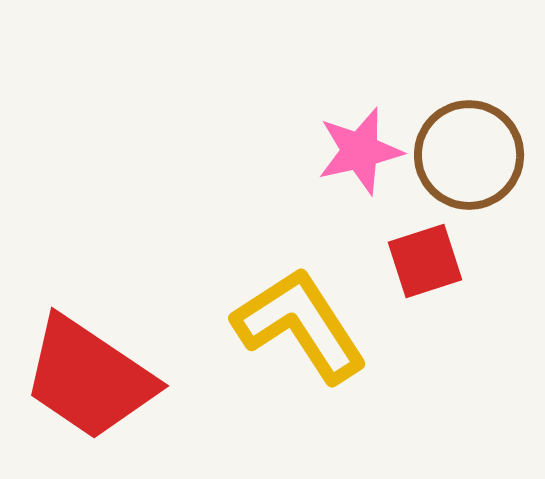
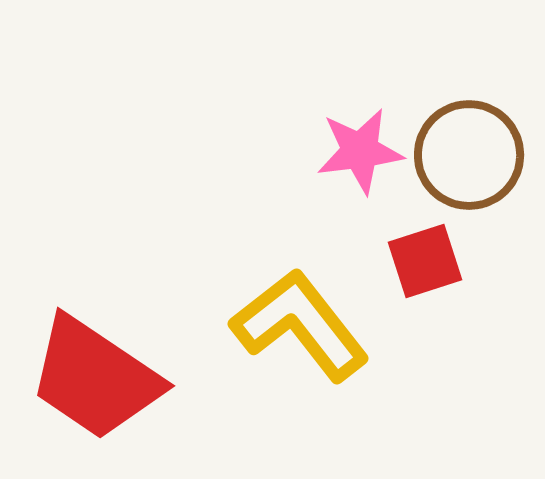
pink star: rotated 6 degrees clockwise
yellow L-shape: rotated 5 degrees counterclockwise
red trapezoid: moved 6 px right
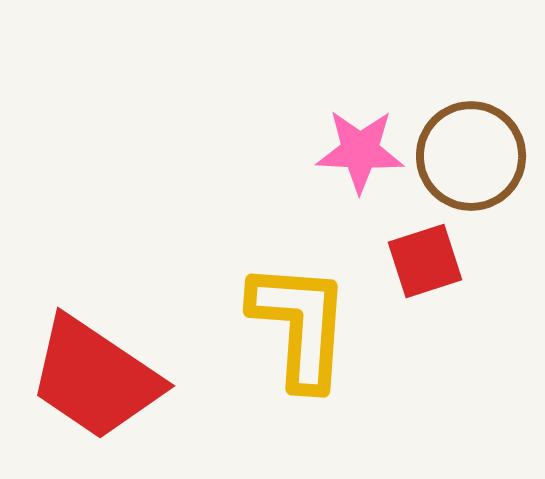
pink star: rotated 10 degrees clockwise
brown circle: moved 2 px right, 1 px down
yellow L-shape: rotated 42 degrees clockwise
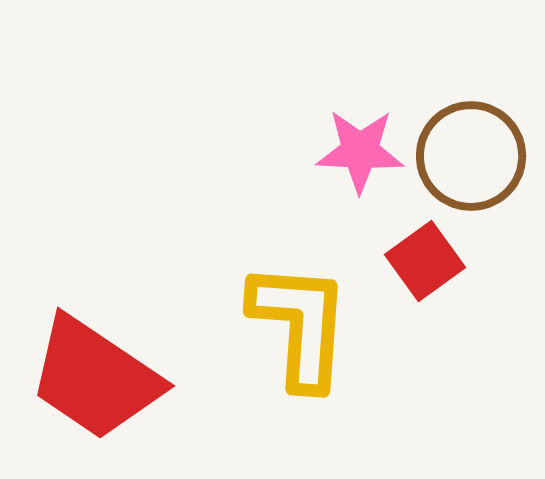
red square: rotated 18 degrees counterclockwise
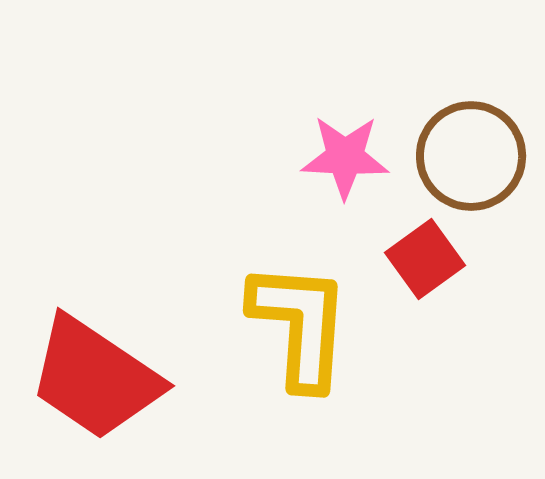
pink star: moved 15 px left, 6 px down
red square: moved 2 px up
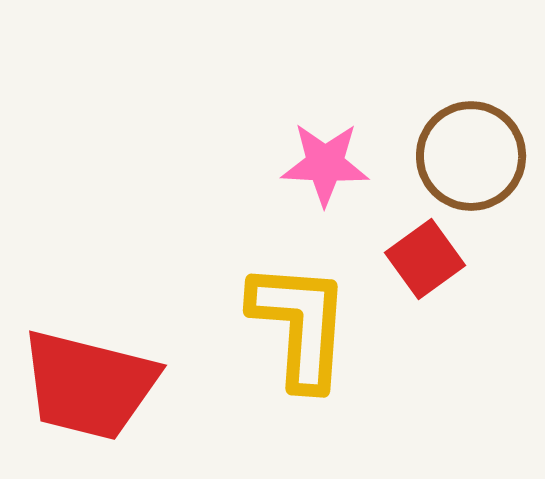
pink star: moved 20 px left, 7 px down
red trapezoid: moved 6 px left, 7 px down; rotated 20 degrees counterclockwise
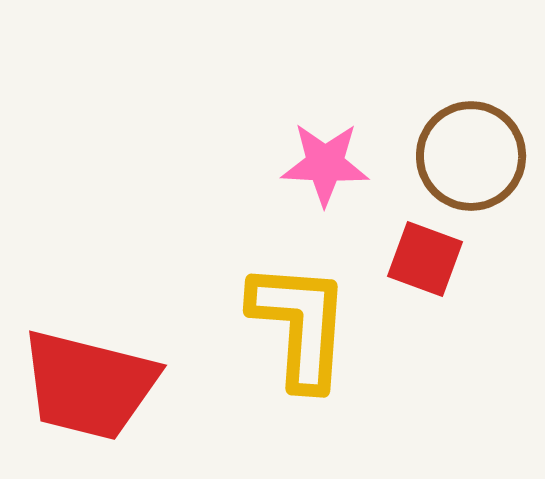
red square: rotated 34 degrees counterclockwise
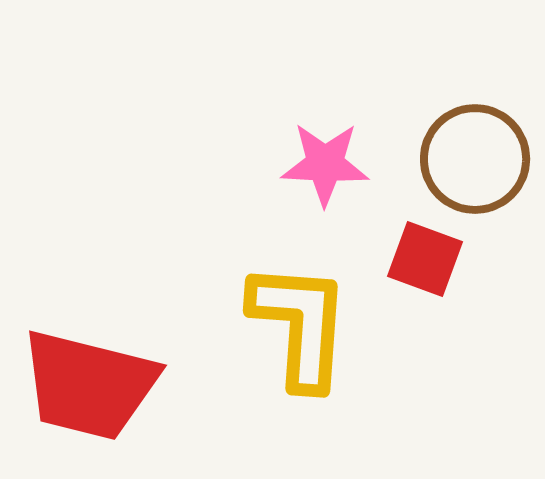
brown circle: moved 4 px right, 3 px down
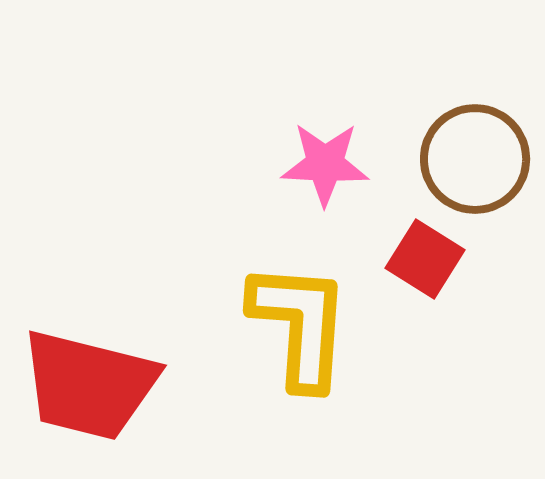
red square: rotated 12 degrees clockwise
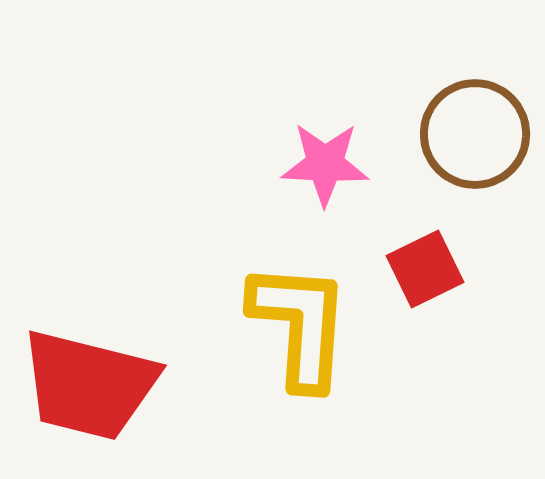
brown circle: moved 25 px up
red square: moved 10 px down; rotated 32 degrees clockwise
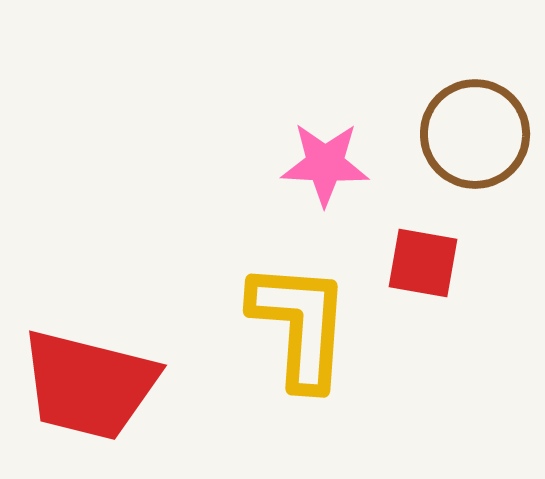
red square: moved 2 px left, 6 px up; rotated 36 degrees clockwise
